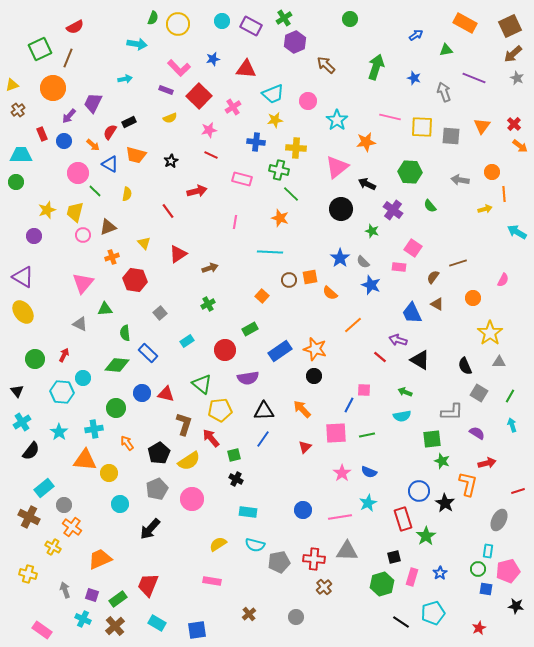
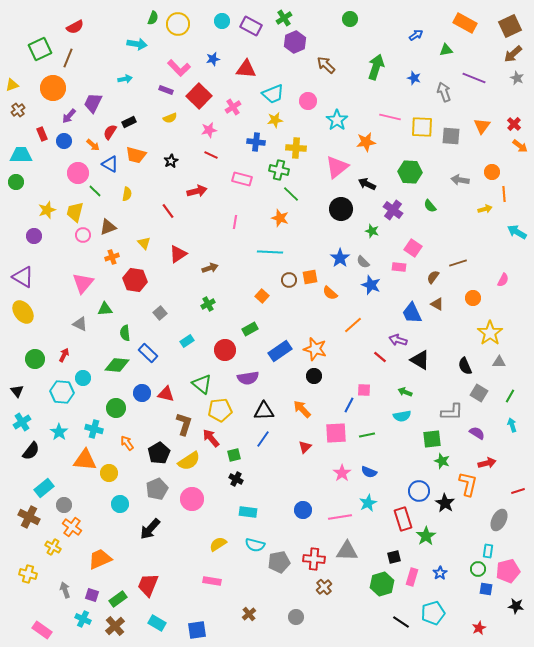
cyan cross at (94, 429): rotated 24 degrees clockwise
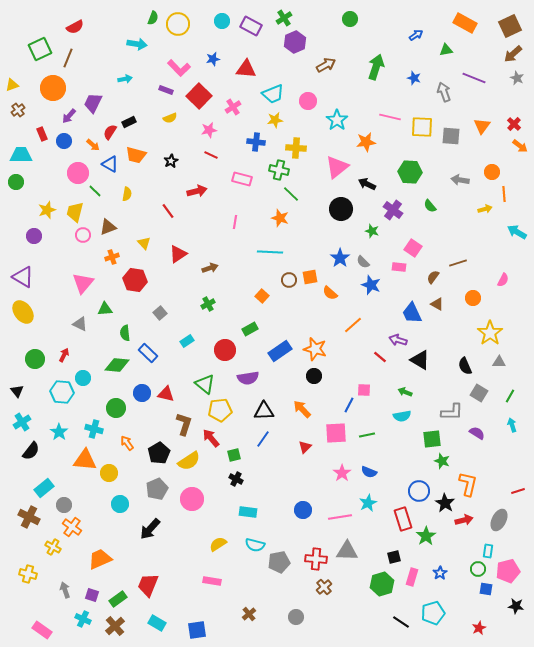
brown arrow at (326, 65): rotated 108 degrees clockwise
green triangle at (202, 384): moved 3 px right
red arrow at (487, 463): moved 23 px left, 57 px down
red cross at (314, 559): moved 2 px right
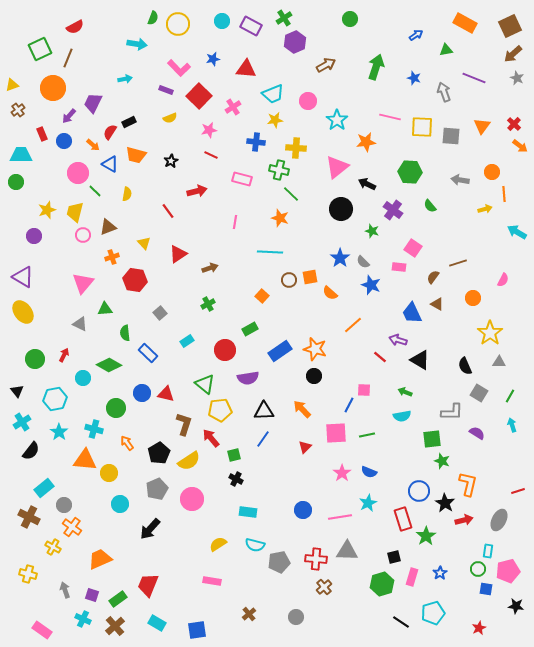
green diamond at (117, 365): moved 8 px left; rotated 25 degrees clockwise
cyan hexagon at (62, 392): moved 7 px left, 7 px down; rotated 15 degrees counterclockwise
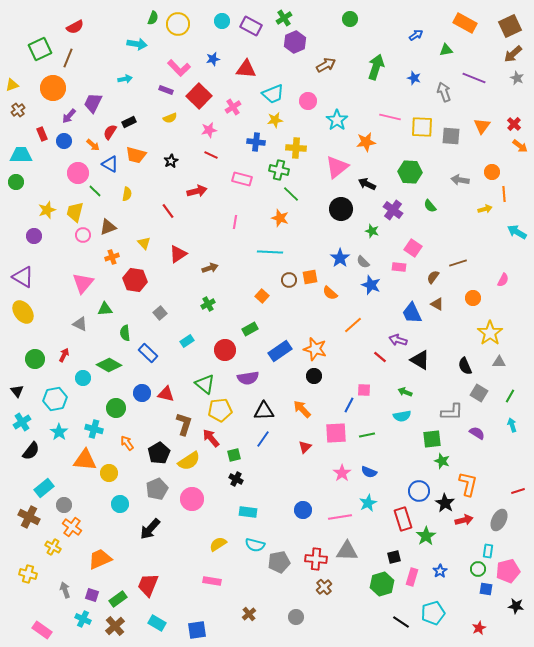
blue star at (440, 573): moved 2 px up
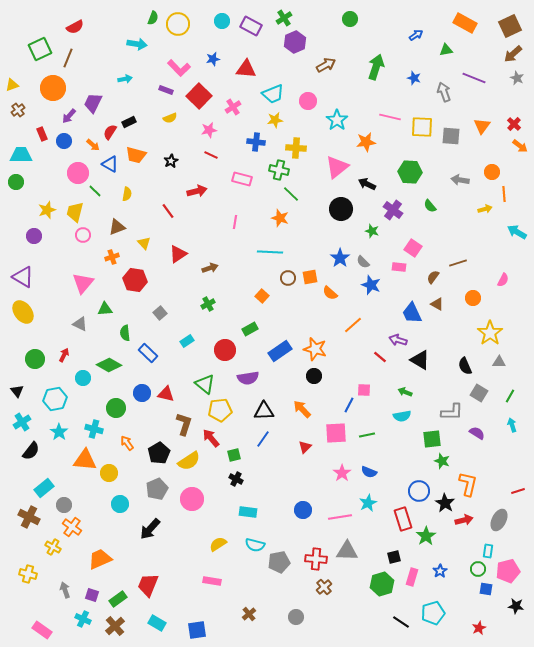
brown triangle at (108, 227): moved 9 px right
brown circle at (289, 280): moved 1 px left, 2 px up
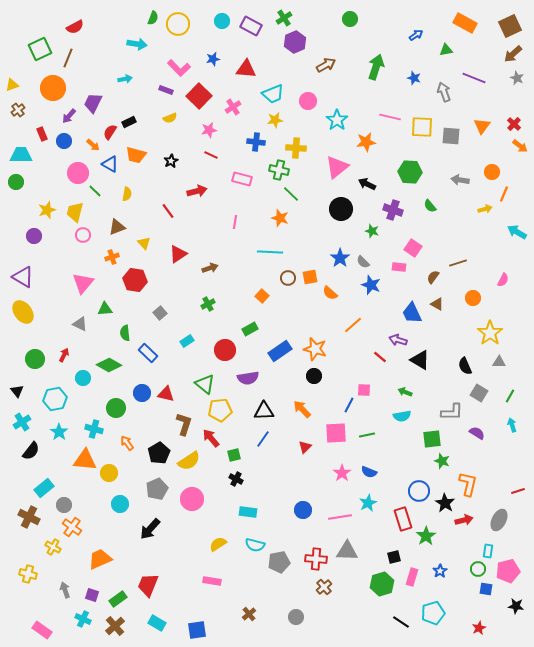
orange line at (504, 194): rotated 28 degrees clockwise
purple cross at (393, 210): rotated 18 degrees counterclockwise
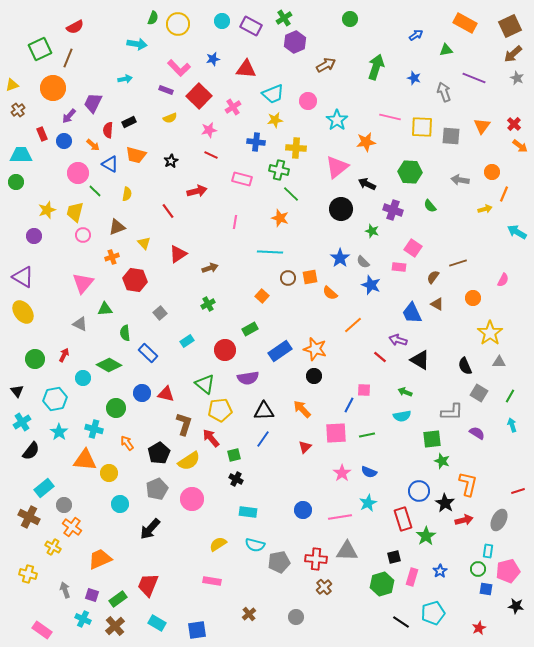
red semicircle at (110, 132): moved 2 px left, 2 px up; rotated 28 degrees counterclockwise
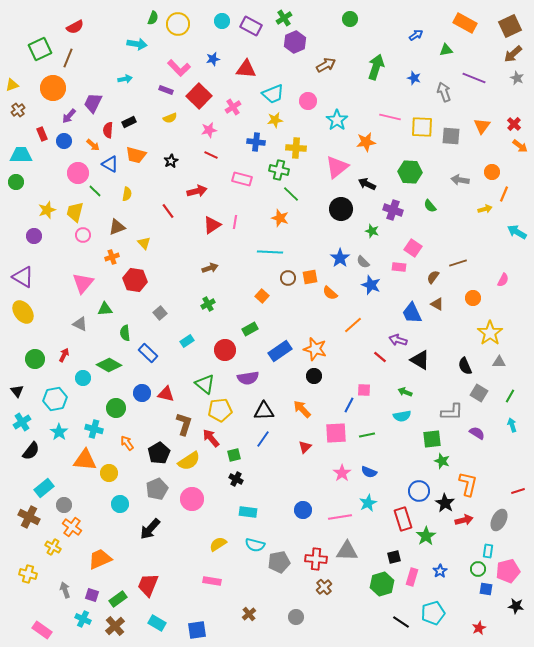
red triangle at (178, 254): moved 34 px right, 29 px up
